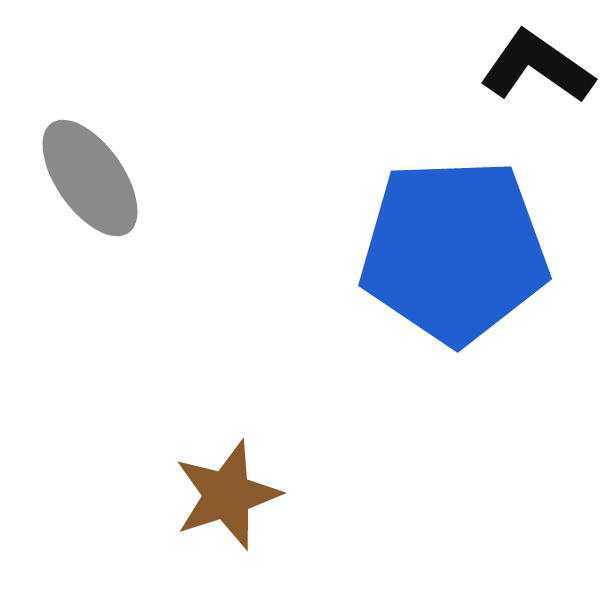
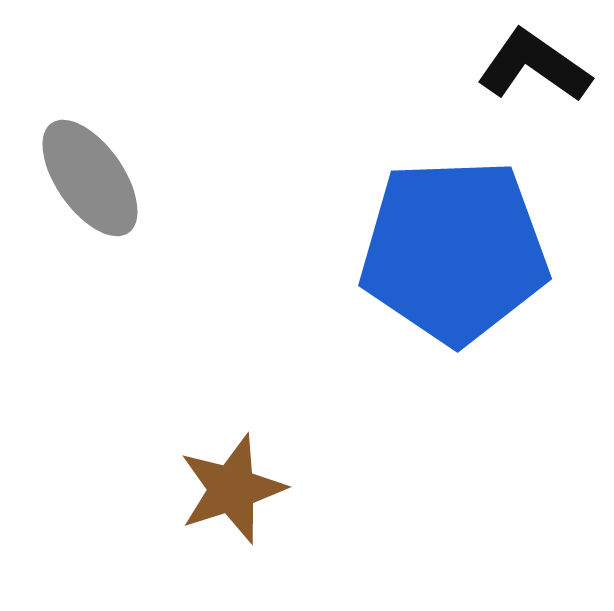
black L-shape: moved 3 px left, 1 px up
brown star: moved 5 px right, 6 px up
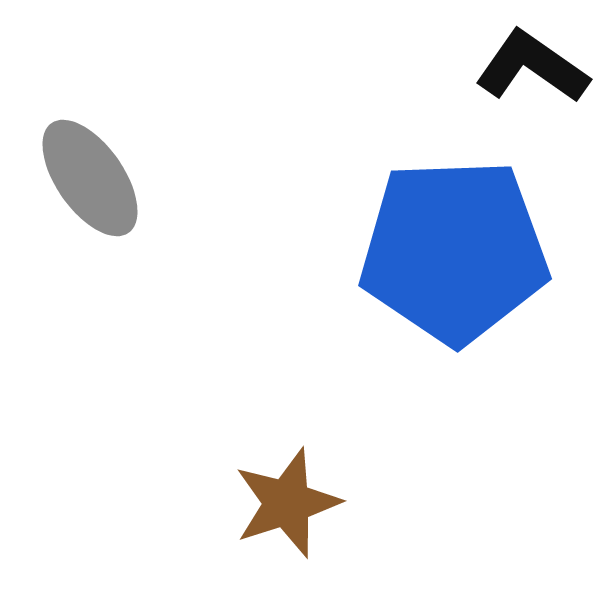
black L-shape: moved 2 px left, 1 px down
brown star: moved 55 px right, 14 px down
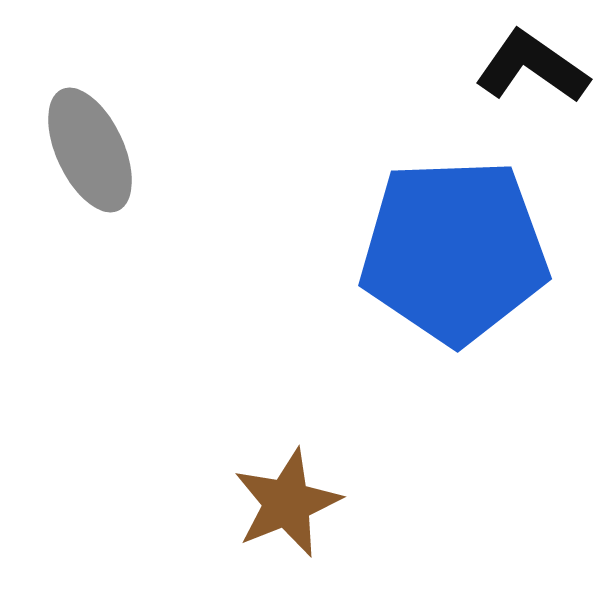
gray ellipse: moved 28 px up; rotated 10 degrees clockwise
brown star: rotated 4 degrees counterclockwise
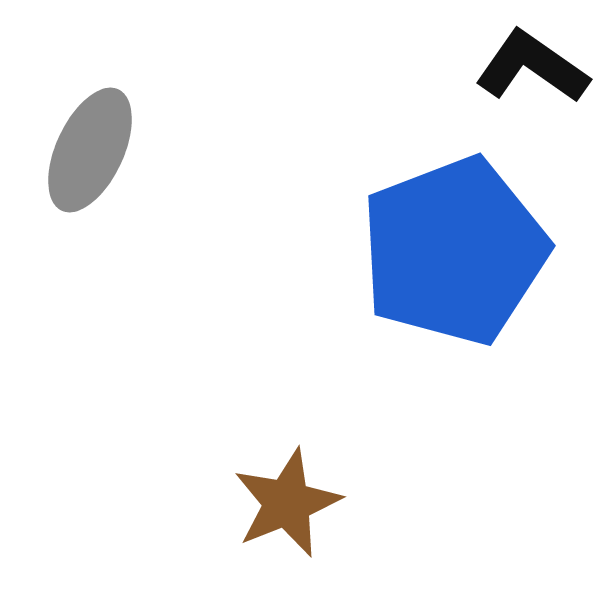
gray ellipse: rotated 50 degrees clockwise
blue pentagon: rotated 19 degrees counterclockwise
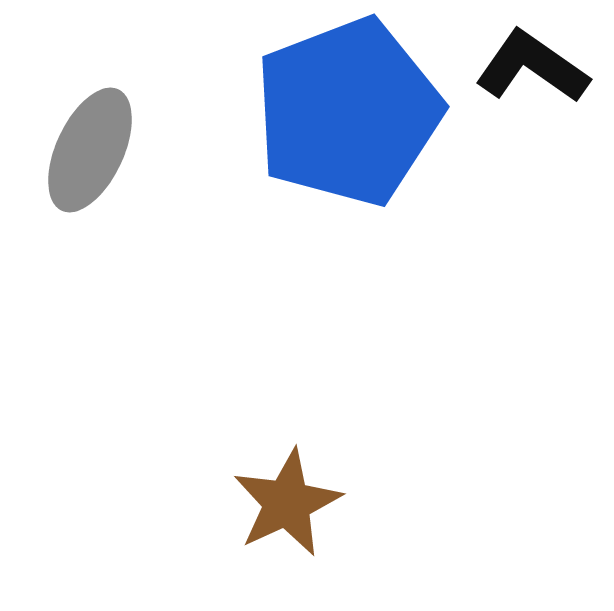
blue pentagon: moved 106 px left, 139 px up
brown star: rotated 3 degrees counterclockwise
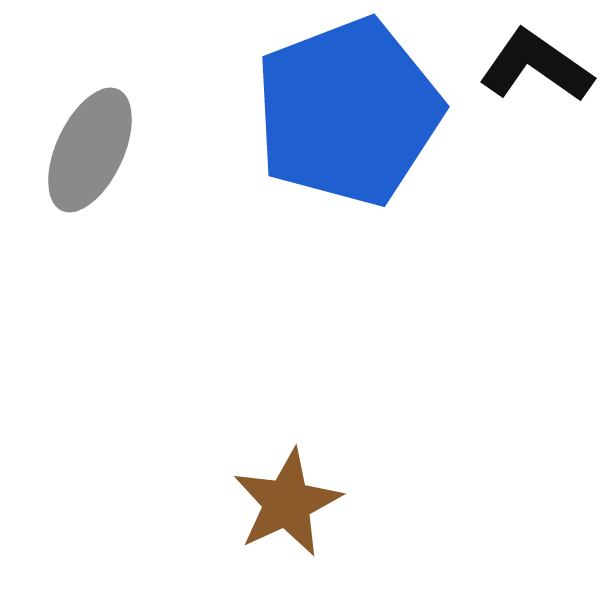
black L-shape: moved 4 px right, 1 px up
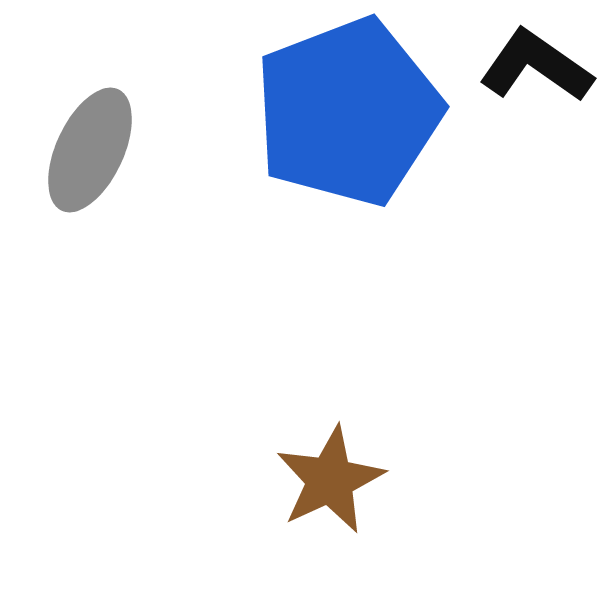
brown star: moved 43 px right, 23 px up
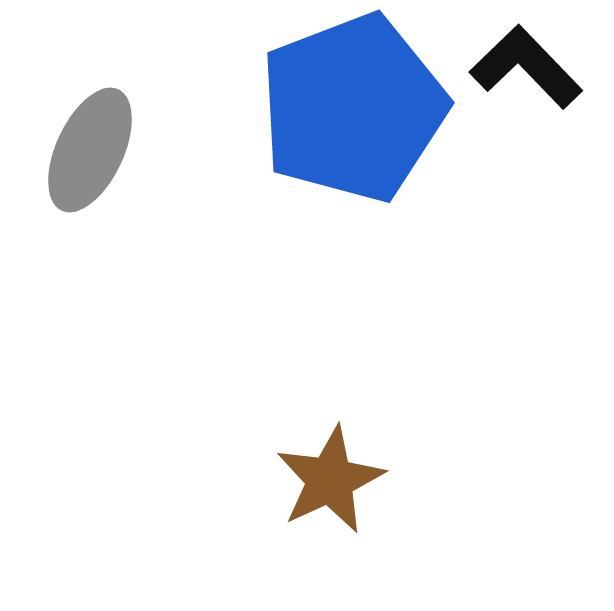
black L-shape: moved 10 px left, 1 px down; rotated 11 degrees clockwise
blue pentagon: moved 5 px right, 4 px up
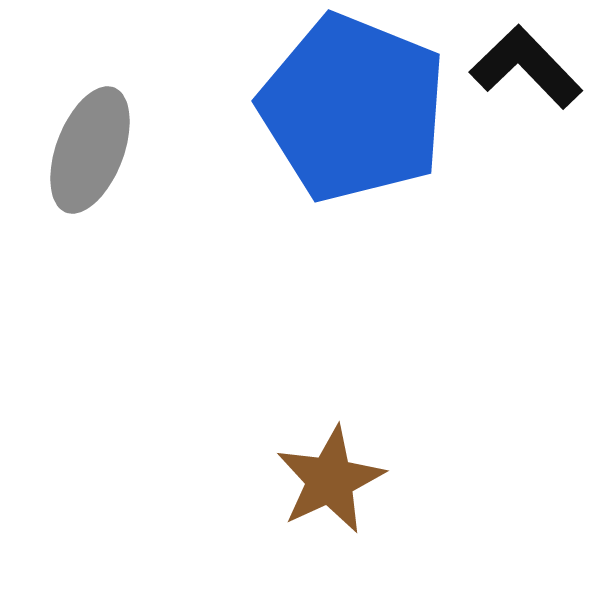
blue pentagon: rotated 29 degrees counterclockwise
gray ellipse: rotated 4 degrees counterclockwise
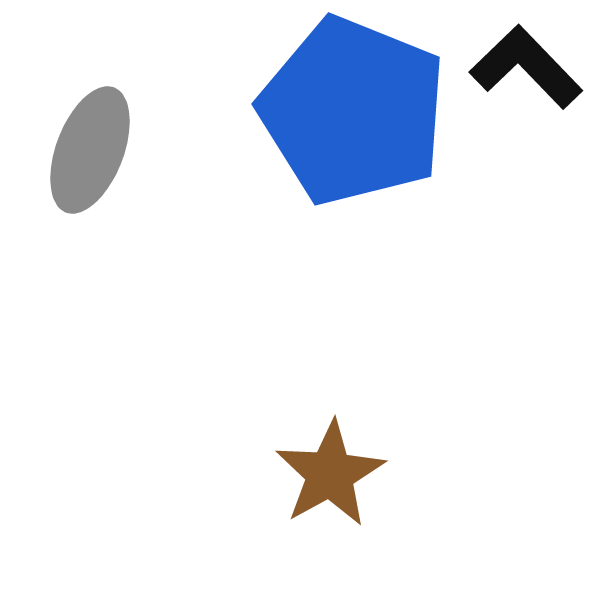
blue pentagon: moved 3 px down
brown star: moved 6 px up; rotated 4 degrees counterclockwise
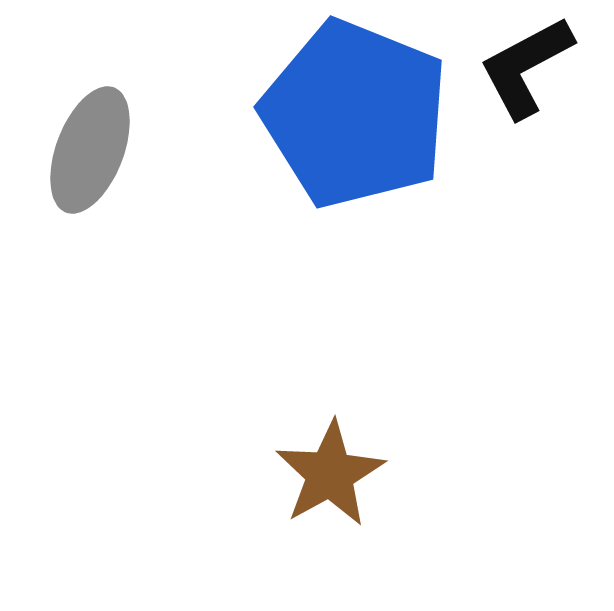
black L-shape: rotated 74 degrees counterclockwise
blue pentagon: moved 2 px right, 3 px down
